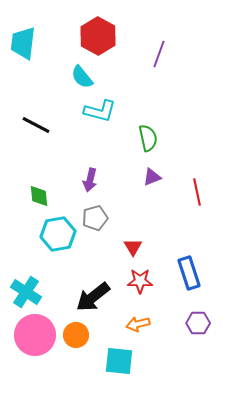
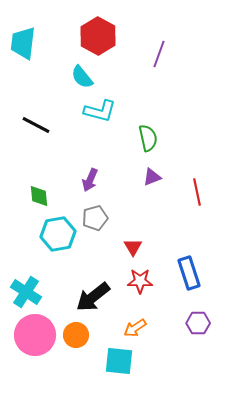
purple arrow: rotated 10 degrees clockwise
orange arrow: moved 3 px left, 4 px down; rotated 20 degrees counterclockwise
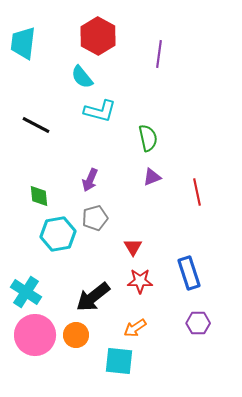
purple line: rotated 12 degrees counterclockwise
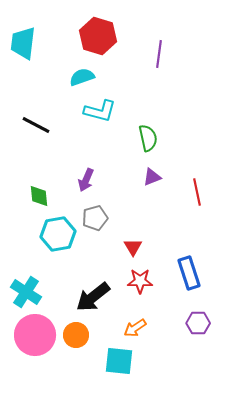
red hexagon: rotated 12 degrees counterclockwise
cyan semicircle: rotated 110 degrees clockwise
purple arrow: moved 4 px left
